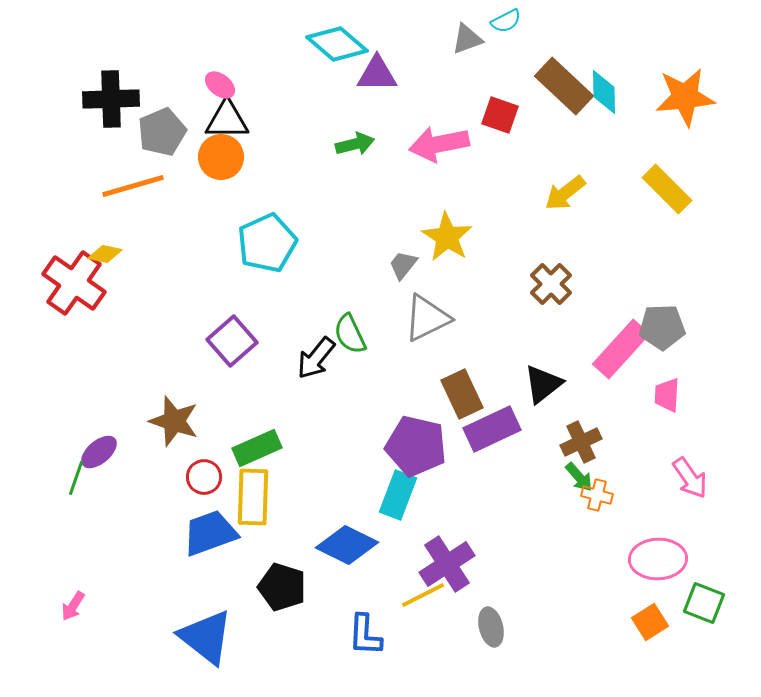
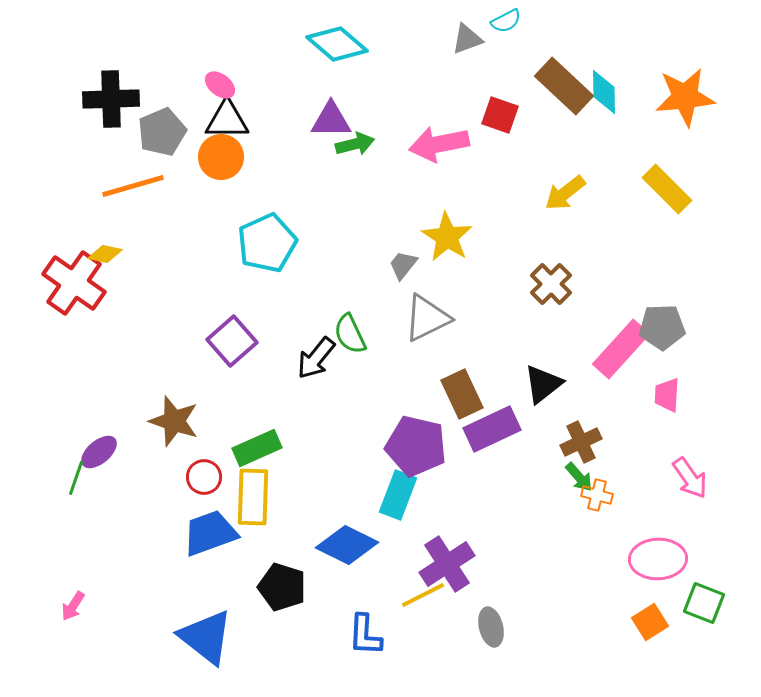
purple triangle at (377, 74): moved 46 px left, 46 px down
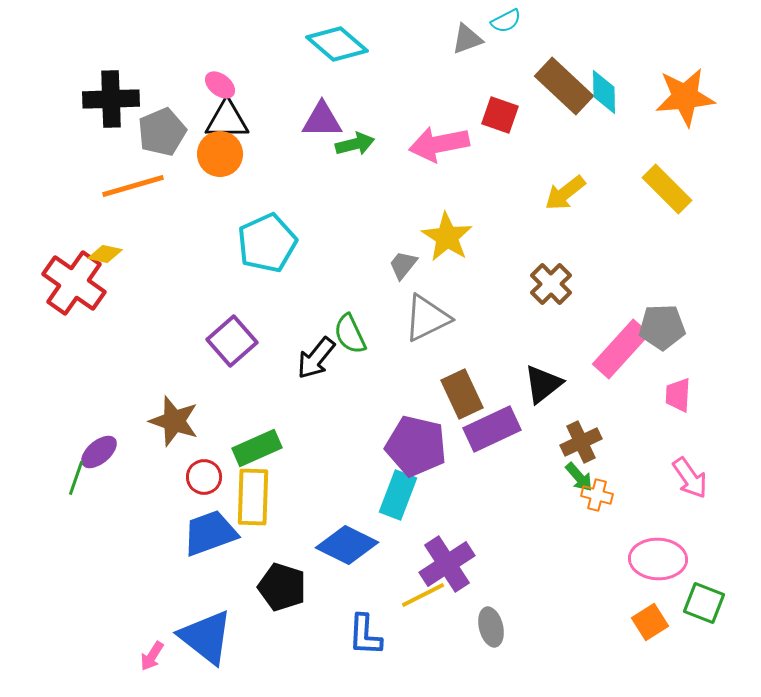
purple triangle at (331, 120): moved 9 px left
orange circle at (221, 157): moved 1 px left, 3 px up
pink trapezoid at (667, 395): moved 11 px right
pink ellipse at (658, 559): rotated 4 degrees clockwise
pink arrow at (73, 606): moved 79 px right, 50 px down
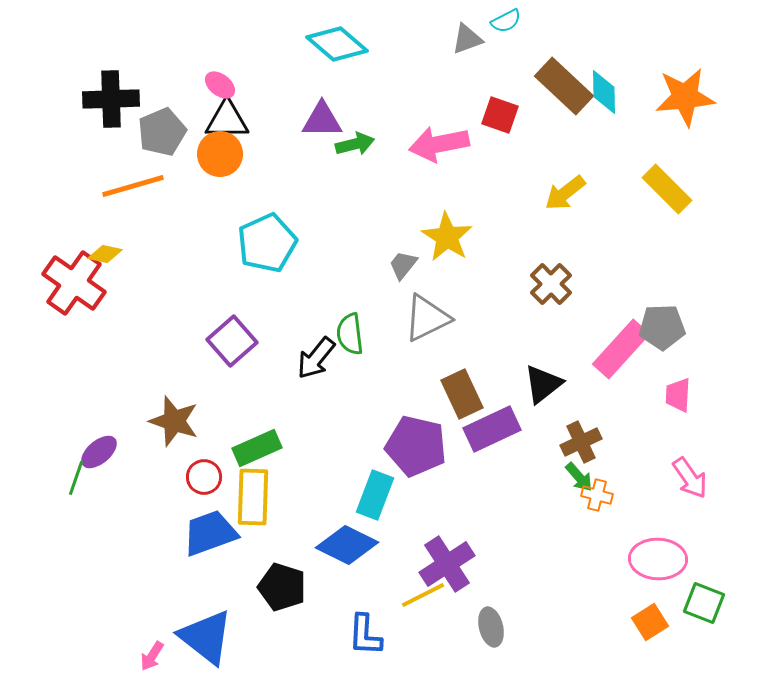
green semicircle at (350, 334): rotated 18 degrees clockwise
cyan rectangle at (398, 495): moved 23 px left
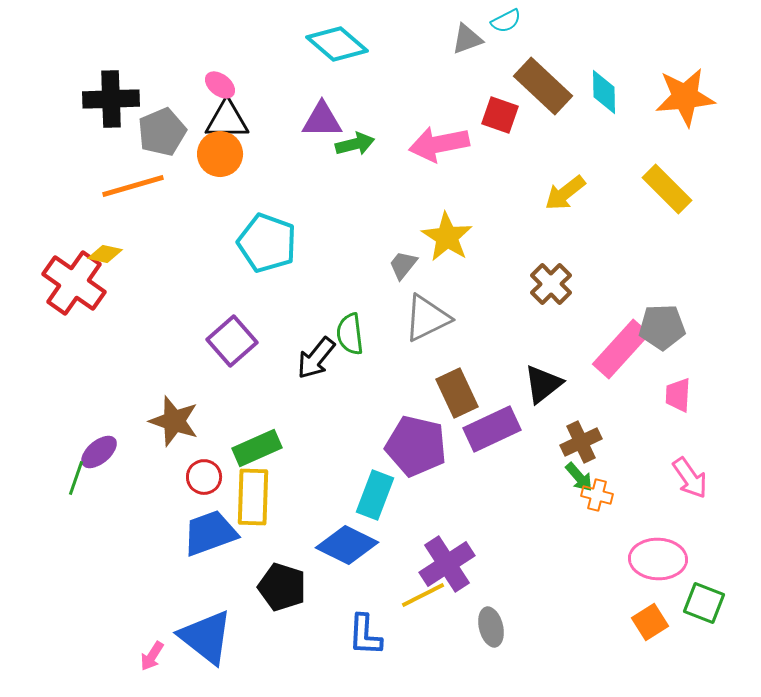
brown rectangle at (564, 86): moved 21 px left
cyan pentagon at (267, 243): rotated 28 degrees counterclockwise
brown rectangle at (462, 394): moved 5 px left, 1 px up
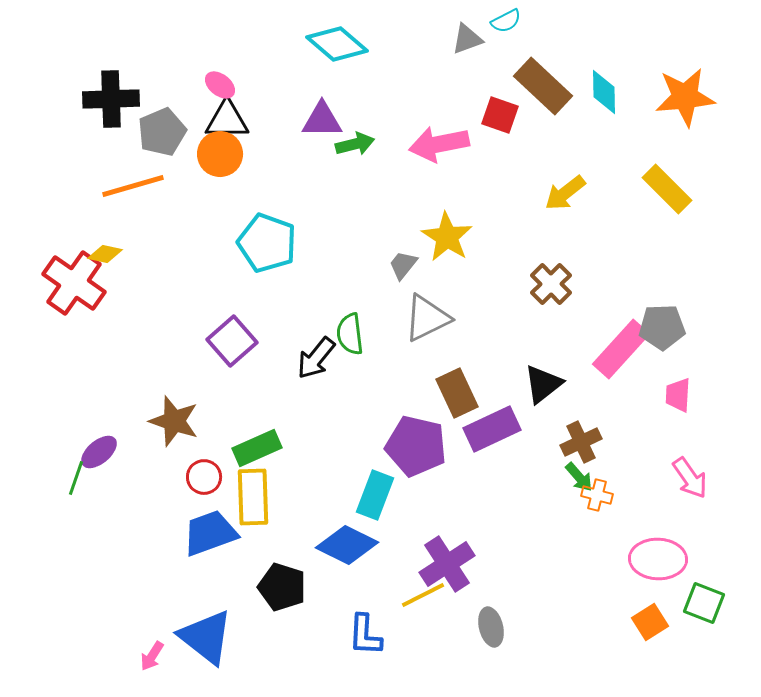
yellow rectangle at (253, 497): rotated 4 degrees counterclockwise
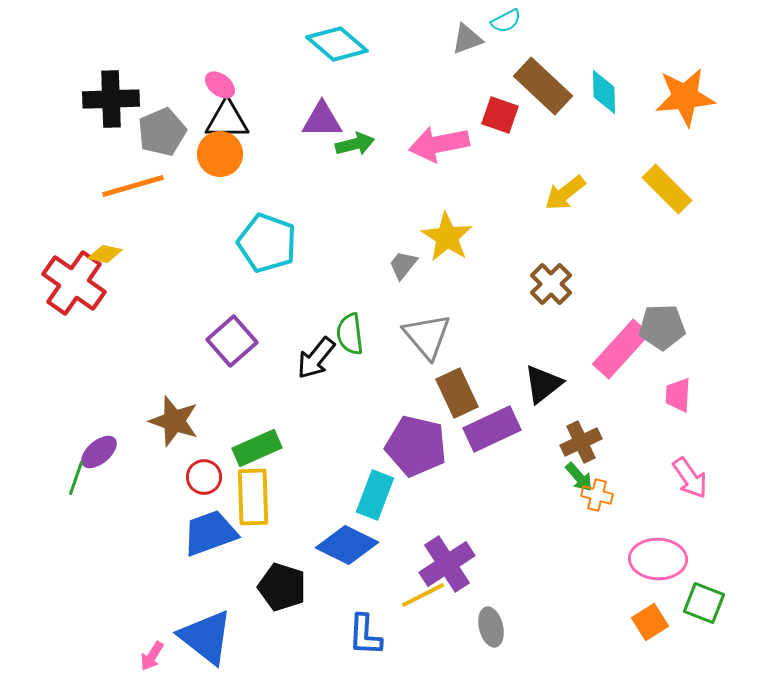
gray triangle at (427, 318): moved 18 px down; rotated 44 degrees counterclockwise
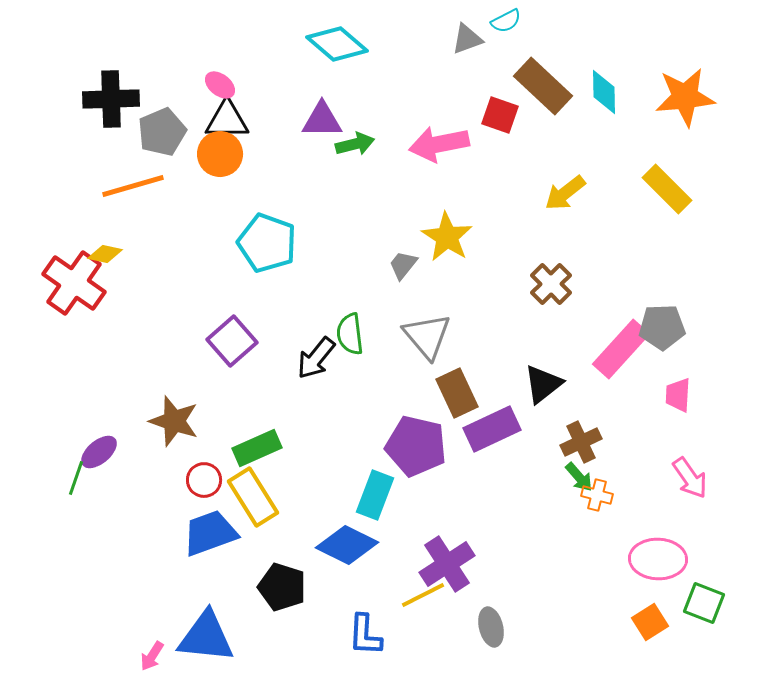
red circle at (204, 477): moved 3 px down
yellow rectangle at (253, 497): rotated 30 degrees counterclockwise
blue triangle at (206, 637): rotated 32 degrees counterclockwise
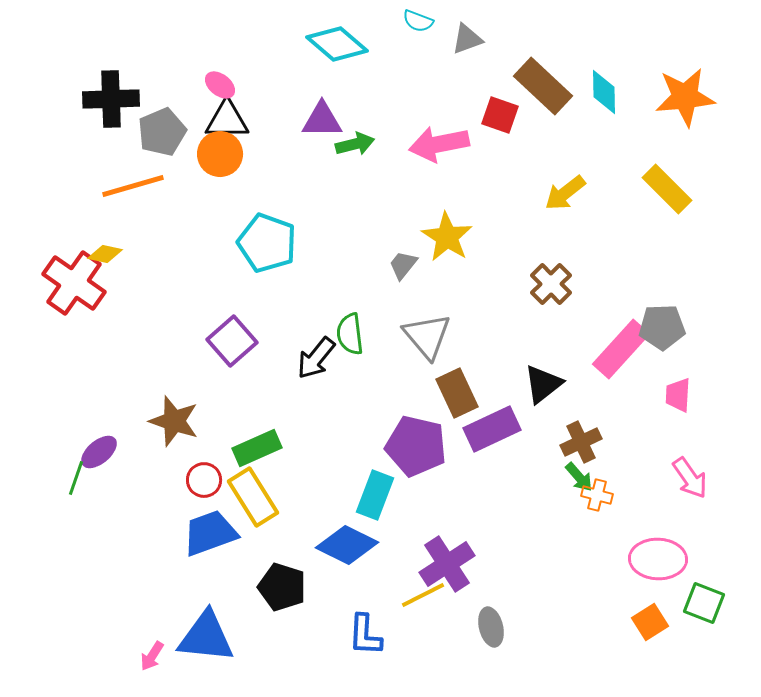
cyan semicircle at (506, 21): moved 88 px left; rotated 48 degrees clockwise
